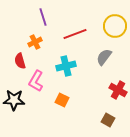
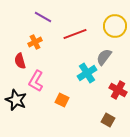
purple line: rotated 42 degrees counterclockwise
cyan cross: moved 21 px right, 7 px down; rotated 18 degrees counterclockwise
black star: moved 2 px right; rotated 20 degrees clockwise
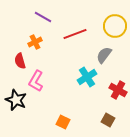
gray semicircle: moved 2 px up
cyan cross: moved 4 px down
orange square: moved 1 px right, 22 px down
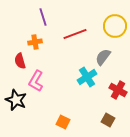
purple line: rotated 42 degrees clockwise
orange cross: rotated 16 degrees clockwise
gray semicircle: moved 1 px left, 2 px down
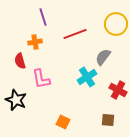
yellow circle: moved 1 px right, 2 px up
pink L-shape: moved 5 px right, 2 px up; rotated 40 degrees counterclockwise
brown square: rotated 24 degrees counterclockwise
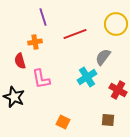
black star: moved 2 px left, 3 px up
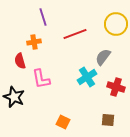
orange cross: moved 1 px left
red cross: moved 2 px left, 3 px up; rotated 12 degrees counterclockwise
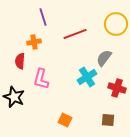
gray semicircle: moved 1 px right, 1 px down
red semicircle: rotated 21 degrees clockwise
pink L-shape: rotated 25 degrees clockwise
red cross: moved 1 px right, 1 px down
orange square: moved 2 px right, 2 px up
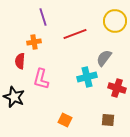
yellow circle: moved 1 px left, 3 px up
cyan cross: rotated 18 degrees clockwise
